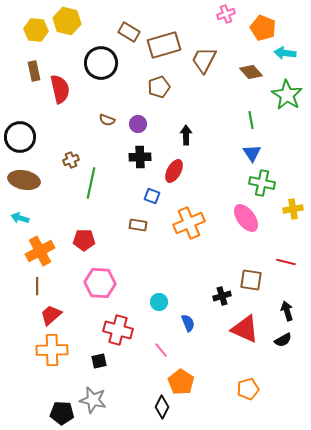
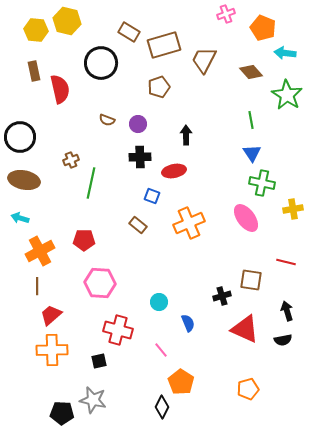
red ellipse at (174, 171): rotated 50 degrees clockwise
brown rectangle at (138, 225): rotated 30 degrees clockwise
black semicircle at (283, 340): rotated 18 degrees clockwise
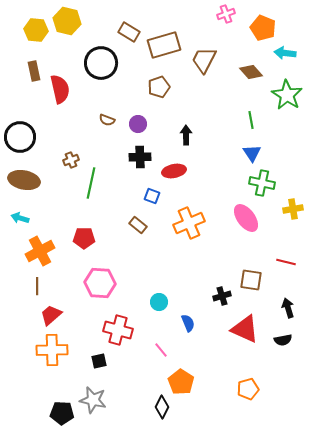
red pentagon at (84, 240): moved 2 px up
black arrow at (287, 311): moved 1 px right, 3 px up
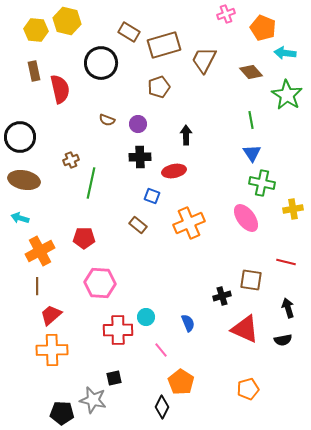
cyan circle at (159, 302): moved 13 px left, 15 px down
red cross at (118, 330): rotated 16 degrees counterclockwise
black square at (99, 361): moved 15 px right, 17 px down
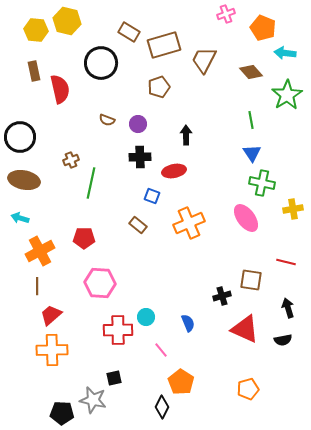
green star at (287, 95): rotated 8 degrees clockwise
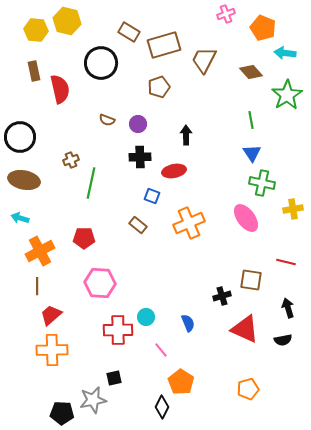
gray star at (93, 400): rotated 24 degrees counterclockwise
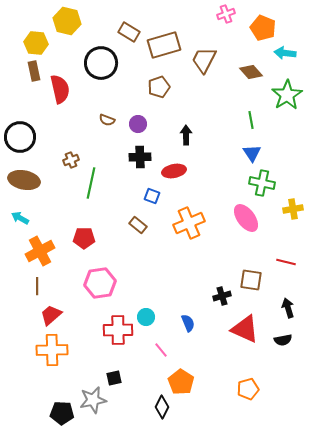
yellow hexagon at (36, 30): moved 13 px down
cyan arrow at (20, 218): rotated 12 degrees clockwise
pink hexagon at (100, 283): rotated 12 degrees counterclockwise
